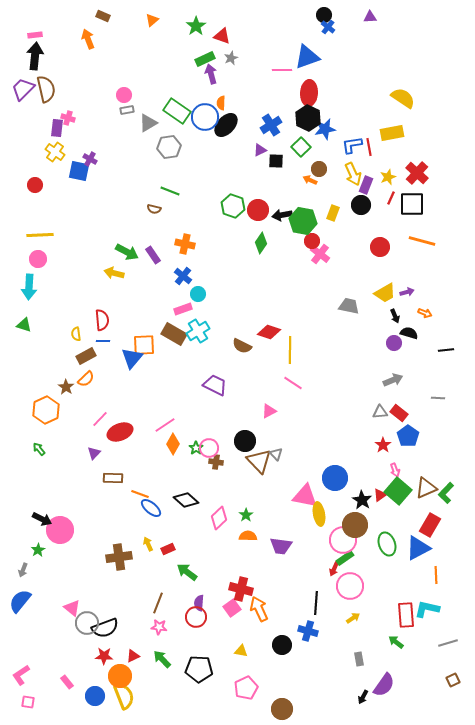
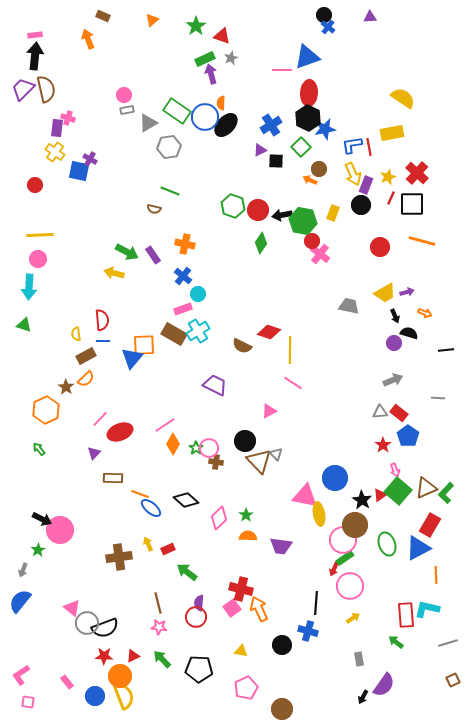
brown line at (158, 603): rotated 35 degrees counterclockwise
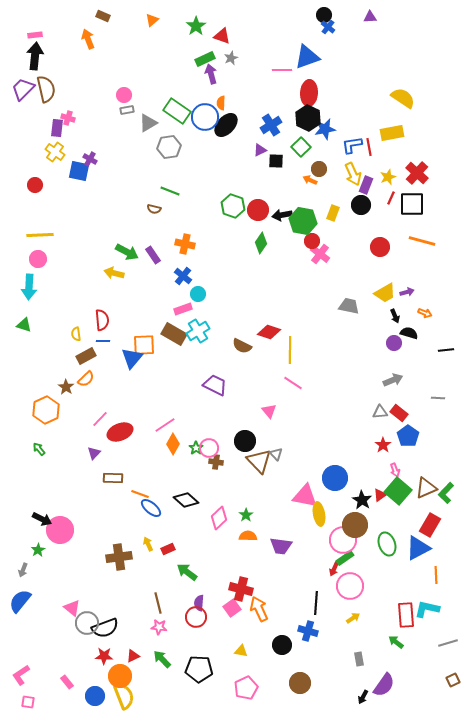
pink triangle at (269, 411): rotated 42 degrees counterclockwise
brown circle at (282, 709): moved 18 px right, 26 px up
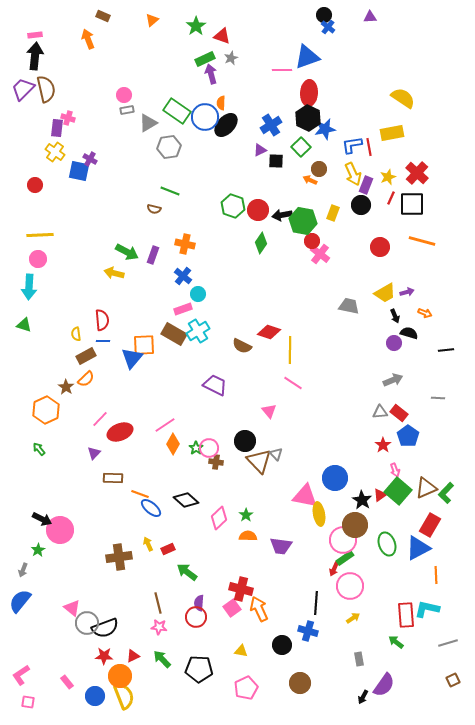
purple rectangle at (153, 255): rotated 54 degrees clockwise
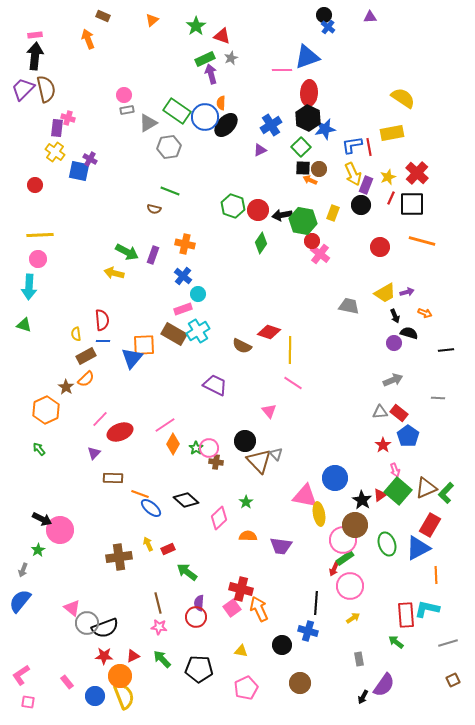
black square at (276, 161): moved 27 px right, 7 px down
green star at (246, 515): moved 13 px up
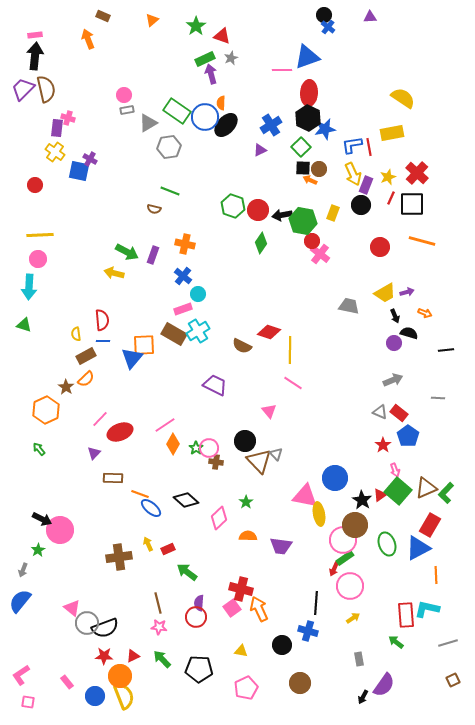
gray triangle at (380, 412): rotated 28 degrees clockwise
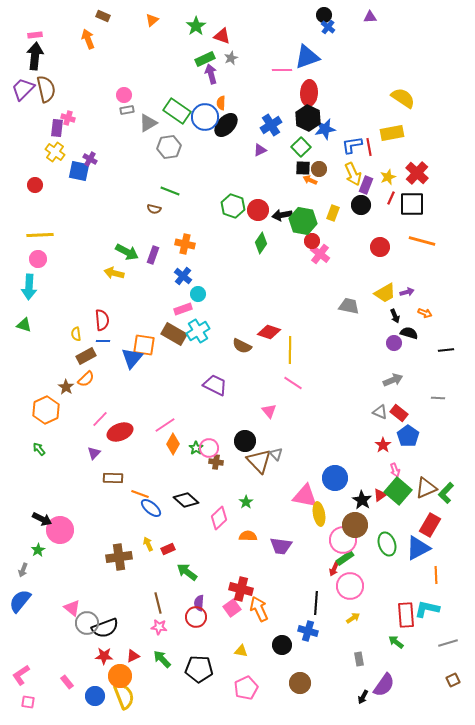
orange square at (144, 345): rotated 10 degrees clockwise
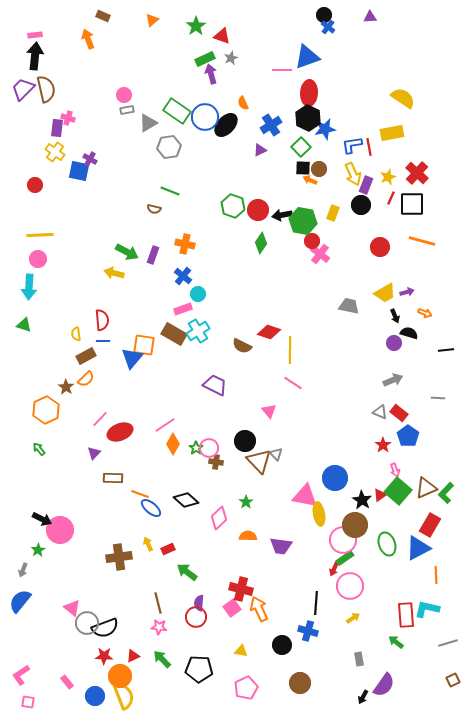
orange semicircle at (221, 103): moved 22 px right; rotated 24 degrees counterclockwise
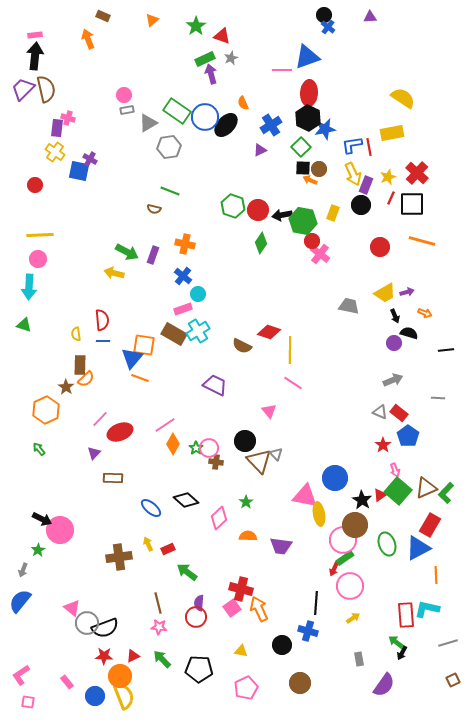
brown rectangle at (86, 356): moved 6 px left, 9 px down; rotated 60 degrees counterclockwise
orange line at (140, 494): moved 116 px up
black arrow at (363, 697): moved 39 px right, 44 px up
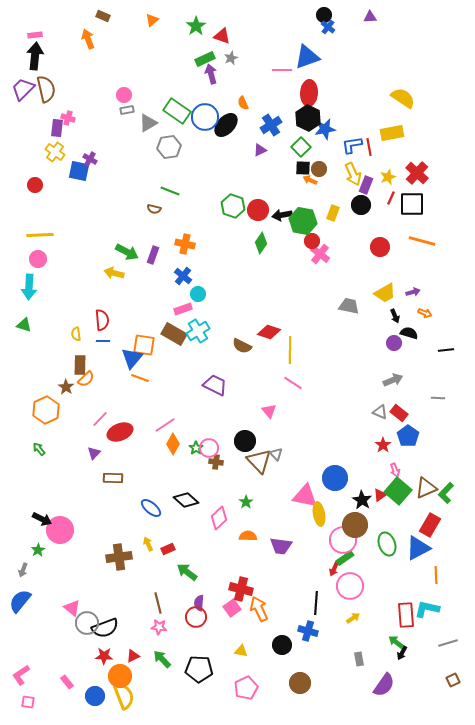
purple arrow at (407, 292): moved 6 px right
